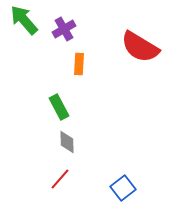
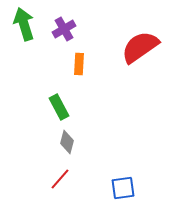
green arrow: moved 4 px down; rotated 24 degrees clockwise
red semicircle: rotated 114 degrees clockwise
gray diamond: rotated 15 degrees clockwise
blue square: rotated 30 degrees clockwise
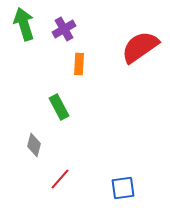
gray diamond: moved 33 px left, 3 px down
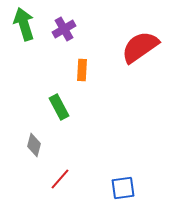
orange rectangle: moved 3 px right, 6 px down
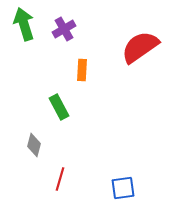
red line: rotated 25 degrees counterclockwise
